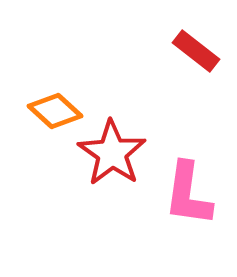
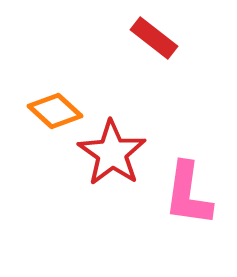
red rectangle: moved 42 px left, 13 px up
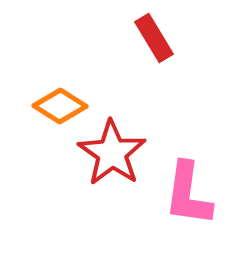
red rectangle: rotated 21 degrees clockwise
orange diamond: moved 5 px right, 5 px up; rotated 10 degrees counterclockwise
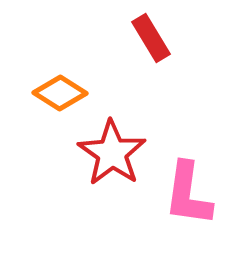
red rectangle: moved 3 px left
orange diamond: moved 13 px up
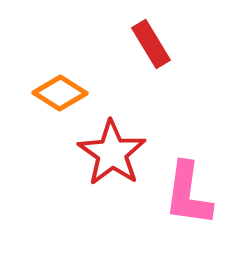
red rectangle: moved 6 px down
